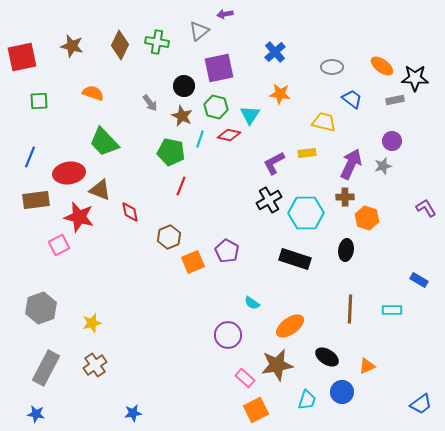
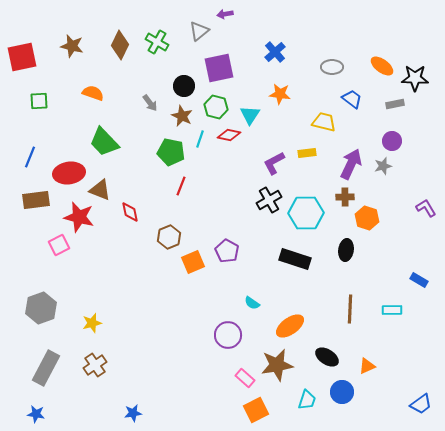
green cross at (157, 42): rotated 20 degrees clockwise
gray rectangle at (395, 100): moved 4 px down
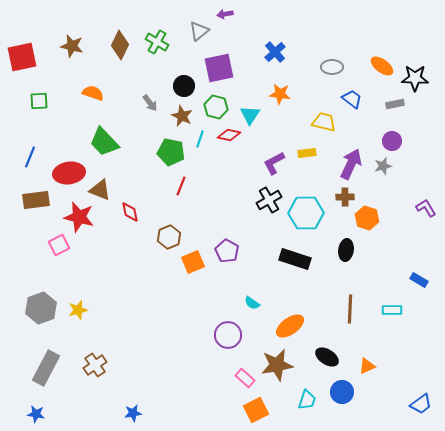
yellow star at (92, 323): moved 14 px left, 13 px up
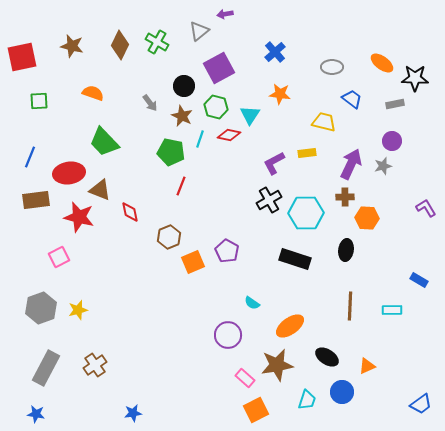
orange ellipse at (382, 66): moved 3 px up
purple square at (219, 68): rotated 16 degrees counterclockwise
orange hexagon at (367, 218): rotated 15 degrees counterclockwise
pink square at (59, 245): moved 12 px down
brown line at (350, 309): moved 3 px up
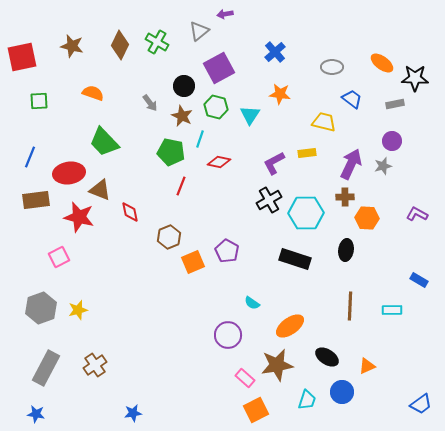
red diamond at (229, 135): moved 10 px left, 27 px down
purple L-shape at (426, 208): moved 9 px left, 6 px down; rotated 30 degrees counterclockwise
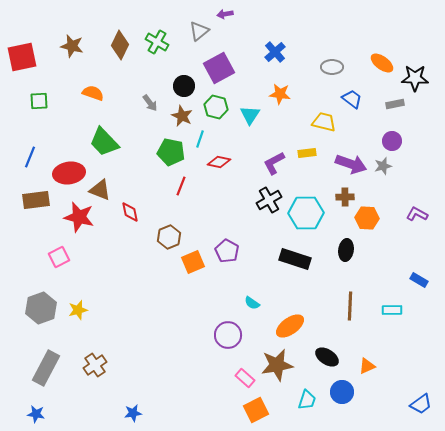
purple arrow at (351, 164): rotated 84 degrees clockwise
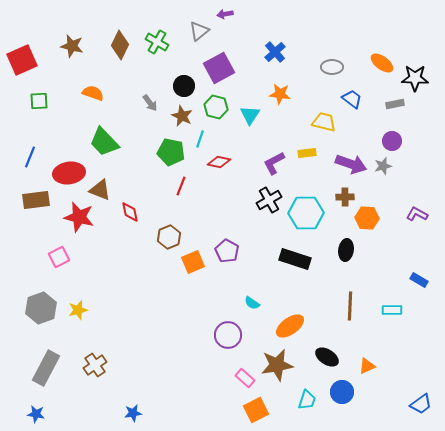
red square at (22, 57): moved 3 px down; rotated 12 degrees counterclockwise
